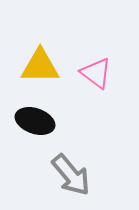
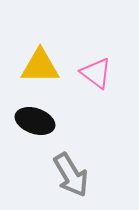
gray arrow: rotated 9 degrees clockwise
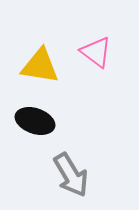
yellow triangle: rotated 9 degrees clockwise
pink triangle: moved 21 px up
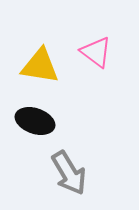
gray arrow: moved 2 px left, 2 px up
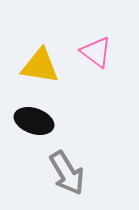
black ellipse: moved 1 px left
gray arrow: moved 2 px left
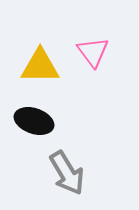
pink triangle: moved 3 px left; rotated 16 degrees clockwise
yellow triangle: rotated 9 degrees counterclockwise
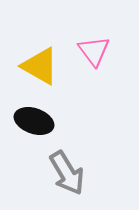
pink triangle: moved 1 px right, 1 px up
yellow triangle: rotated 30 degrees clockwise
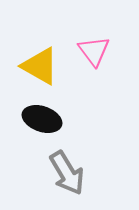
black ellipse: moved 8 px right, 2 px up
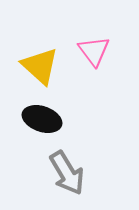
yellow triangle: rotated 12 degrees clockwise
